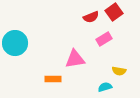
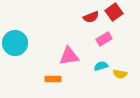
pink triangle: moved 6 px left, 3 px up
yellow semicircle: moved 1 px right, 3 px down
cyan semicircle: moved 4 px left, 21 px up
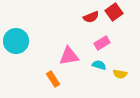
pink rectangle: moved 2 px left, 4 px down
cyan circle: moved 1 px right, 2 px up
cyan semicircle: moved 2 px left, 1 px up; rotated 32 degrees clockwise
orange rectangle: rotated 56 degrees clockwise
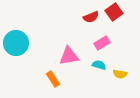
cyan circle: moved 2 px down
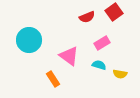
red semicircle: moved 4 px left
cyan circle: moved 13 px right, 3 px up
pink triangle: rotated 45 degrees clockwise
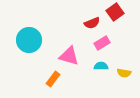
red square: moved 1 px right
red semicircle: moved 5 px right, 6 px down
pink triangle: rotated 20 degrees counterclockwise
cyan semicircle: moved 2 px right, 1 px down; rotated 16 degrees counterclockwise
yellow semicircle: moved 4 px right, 1 px up
orange rectangle: rotated 70 degrees clockwise
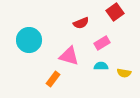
red semicircle: moved 11 px left
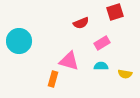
red square: rotated 18 degrees clockwise
cyan circle: moved 10 px left, 1 px down
pink triangle: moved 5 px down
yellow semicircle: moved 1 px right, 1 px down
orange rectangle: rotated 21 degrees counterclockwise
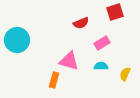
cyan circle: moved 2 px left, 1 px up
yellow semicircle: rotated 104 degrees clockwise
orange rectangle: moved 1 px right, 1 px down
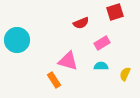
pink triangle: moved 1 px left
orange rectangle: rotated 49 degrees counterclockwise
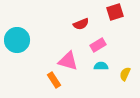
red semicircle: moved 1 px down
pink rectangle: moved 4 px left, 2 px down
